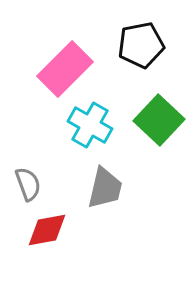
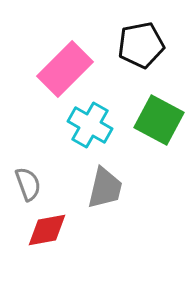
green square: rotated 15 degrees counterclockwise
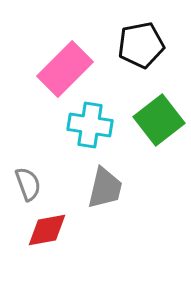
green square: rotated 24 degrees clockwise
cyan cross: rotated 21 degrees counterclockwise
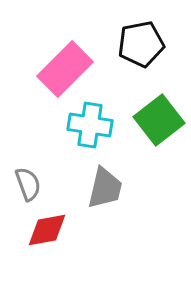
black pentagon: moved 1 px up
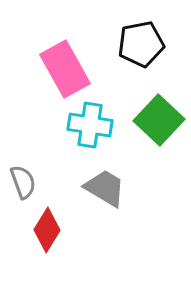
pink rectangle: rotated 74 degrees counterclockwise
green square: rotated 9 degrees counterclockwise
gray semicircle: moved 5 px left, 2 px up
gray trapezoid: rotated 72 degrees counterclockwise
red diamond: rotated 48 degrees counterclockwise
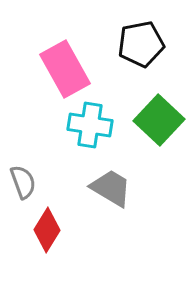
gray trapezoid: moved 6 px right
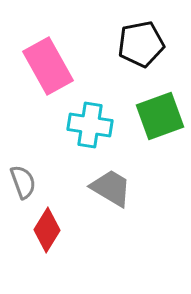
pink rectangle: moved 17 px left, 3 px up
green square: moved 1 px right, 4 px up; rotated 27 degrees clockwise
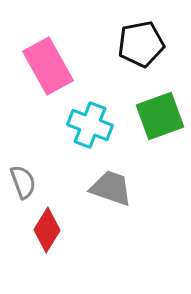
cyan cross: rotated 12 degrees clockwise
gray trapezoid: rotated 12 degrees counterclockwise
